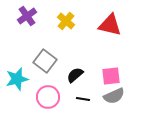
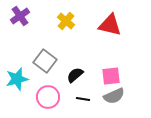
purple cross: moved 7 px left
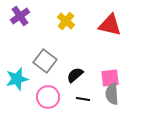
pink square: moved 1 px left, 2 px down
gray semicircle: moved 2 px left, 2 px up; rotated 110 degrees clockwise
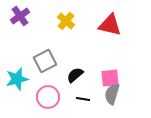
gray square: rotated 25 degrees clockwise
gray semicircle: rotated 20 degrees clockwise
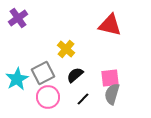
purple cross: moved 2 px left, 2 px down
yellow cross: moved 28 px down
gray square: moved 2 px left, 12 px down
cyan star: rotated 15 degrees counterclockwise
black line: rotated 56 degrees counterclockwise
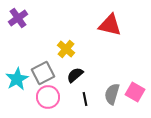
pink square: moved 25 px right, 14 px down; rotated 36 degrees clockwise
black line: moved 2 px right; rotated 56 degrees counterclockwise
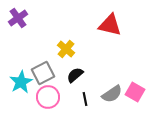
cyan star: moved 4 px right, 3 px down
gray semicircle: rotated 140 degrees counterclockwise
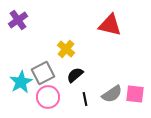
purple cross: moved 2 px down
pink square: moved 2 px down; rotated 24 degrees counterclockwise
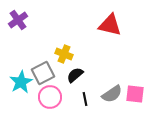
yellow cross: moved 2 px left, 5 px down; rotated 18 degrees counterclockwise
pink circle: moved 2 px right
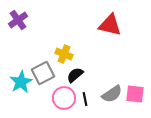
pink circle: moved 14 px right, 1 px down
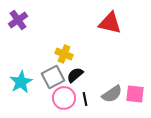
red triangle: moved 2 px up
gray square: moved 10 px right, 4 px down
